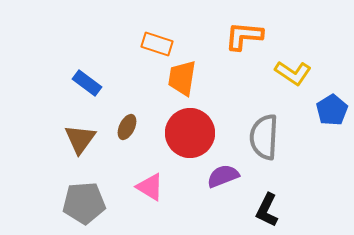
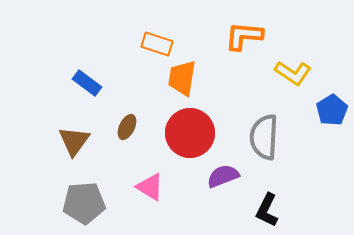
brown triangle: moved 6 px left, 2 px down
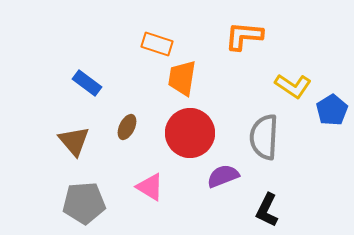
yellow L-shape: moved 13 px down
brown triangle: rotated 16 degrees counterclockwise
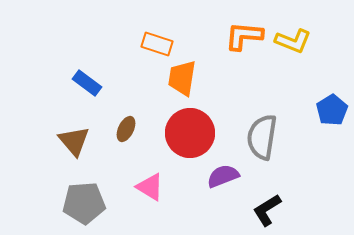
yellow L-shape: moved 45 px up; rotated 12 degrees counterclockwise
brown ellipse: moved 1 px left, 2 px down
gray semicircle: moved 2 px left; rotated 6 degrees clockwise
black L-shape: rotated 32 degrees clockwise
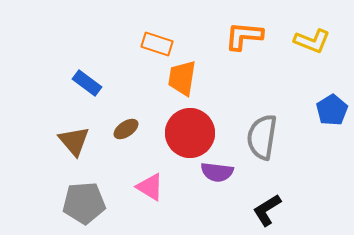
yellow L-shape: moved 19 px right
brown ellipse: rotated 30 degrees clockwise
purple semicircle: moved 6 px left, 4 px up; rotated 152 degrees counterclockwise
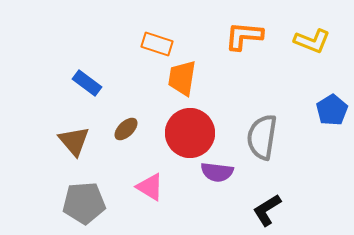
brown ellipse: rotated 10 degrees counterclockwise
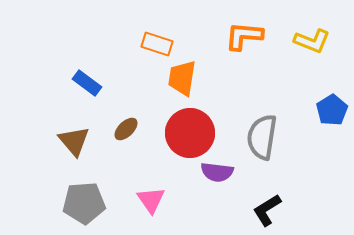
pink triangle: moved 1 px right, 13 px down; rotated 24 degrees clockwise
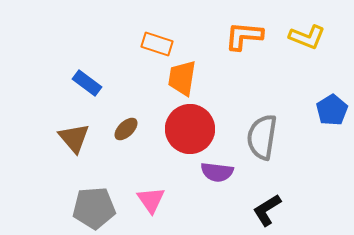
yellow L-shape: moved 5 px left, 4 px up
red circle: moved 4 px up
brown triangle: moved 3 px up
gray pentagon: moved 10 px right, 5 px down
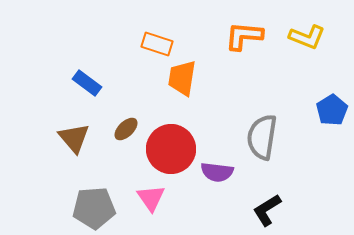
red circle: moved 19 px left, 20 px down
pink triangle: moved 2 px up
